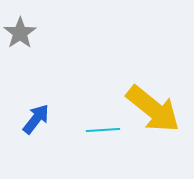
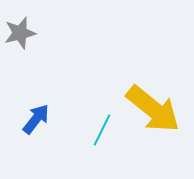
gray star: rotated 20 degrees clockwise
cyan line: moved 1 px left; rotated 60 degrees counterclockwise
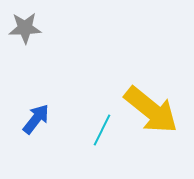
gray star: moved 5 px right, 5 px up; rotated 12 degrees clockwise
yellow arrow: moved 2 px left, 1 px down
